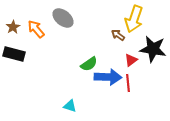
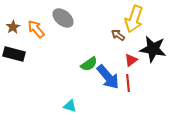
blue arrow: rotated 48 degrees clockwise
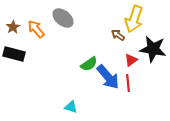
cyan triangle: moved 1 px right, 1 px down
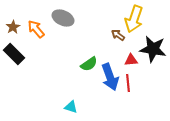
gray ellipse: rotated 15 degrees counterclockwise
black rectangle: rotated 30 degrees clockwise
red triangle: rotated 32 degrees clockwise
blue arrow: moved 2 px right; rotated 20 degrees clockwise
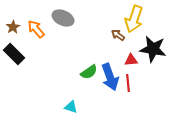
green semicircle: moved 8 px down
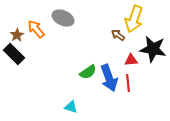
brown star: moved 4 px right, 8 px down
green semicircle: moved 1 px left
blue arrow: moved 1 px left, 1 px down
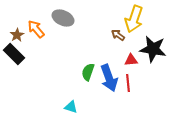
green semicircle: rotated 144 degrees clockwise
